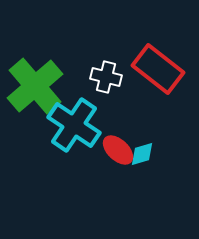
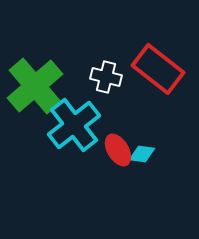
cyan cross: rotated 18 degrees clockwise
red ellipse: rotated 16 degrees clockwise
cyan diamond: rotated 24 degrees clockwise
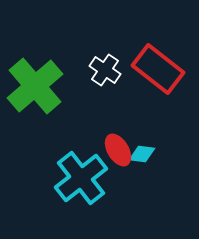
white cross: moved 1 px left, 7 px up; rotated 20 degrees clockwise
cyan cross: moved 7 px right, 53 px down
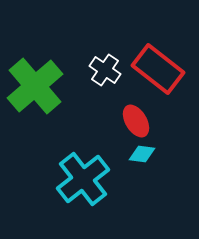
red ellipse: moved 18 px right, 29 px up
cyan cross: moved 2 px right, 1 px down
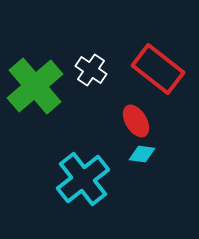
white cross: moved 14 px left
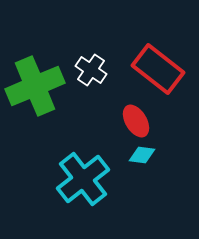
green cross: rotated 18 degrees clockwise
cyan diamond: moved 1 px down
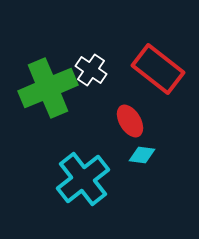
green cross: moved 13 px right, 2 px down
red ellipse: moved 6 px left
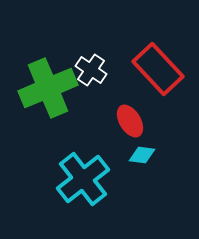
red rectangle: rotated 9 degrees clockwise
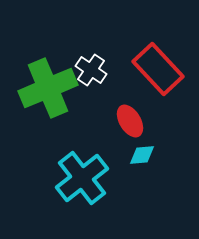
cyan diamond: rotated 12 degrees counterclockwise
cyan cross: moved 1 px left, 1 px up
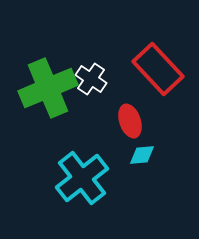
white cross: moved 9 px down
red ellipse: rotated 12 degrees clockwise
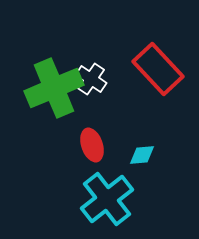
green cross: moved 6 px right
red ellipse: moved 38 px left, 24 px down
cyan cross: moved 25 px right, 21 px down
